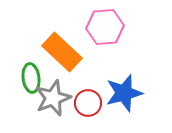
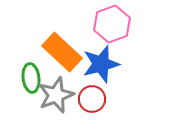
pink hexagon: moved 7 px right, 3 px up; rotated 15 degrees counterclockwise
blue star: moved 23 px left, 29 px up
gray star: moved 3 px right, 3 px up
red circle: moved 4 px right, 4 px up
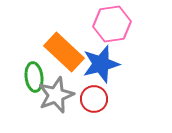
pink hexagon: rotated 12 degrees clockwise
orange rectangle: moved 2 px right
green ellipse: moved 3 px right, 1 px up
red circle: moved 2 px right
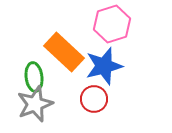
pink hexagon: rotated 9 degrees counterclockwise
blue star: moved 3 px right, 2 px down
gray star: moved 21 px left, 9 px down
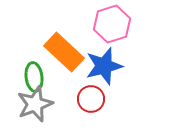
red circle: moved 3 px left
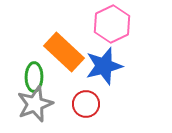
pink hexagon: rotated 9 degrees counterclockwise
green ellipse: rotated 8 degrees clockwise
red circle: moved 5 px left, 5 px down
